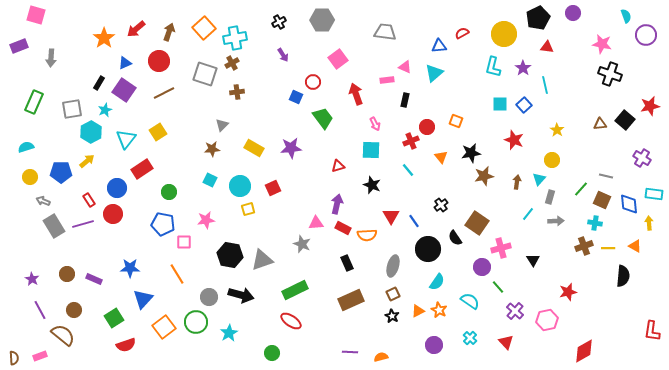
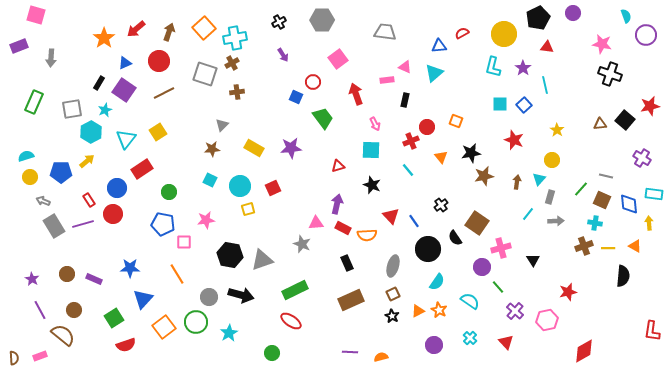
cyan semicircle at (26, 147): moved 9 px down
red triangle at (391, 216): rotated 12 degrees counterclockwise
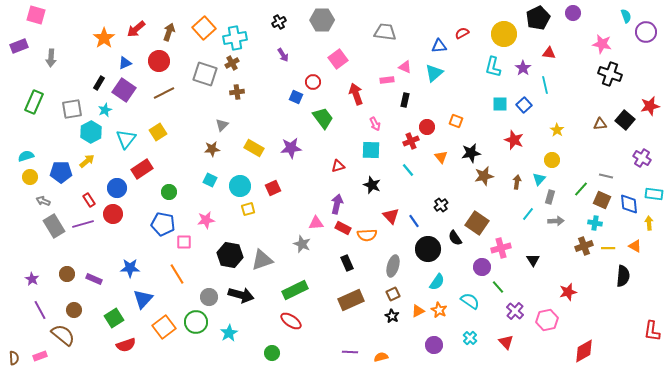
purple circle at (646, 35): moved 3 px up
red triangle at (547, 47): moved 2 px right, 6 px down
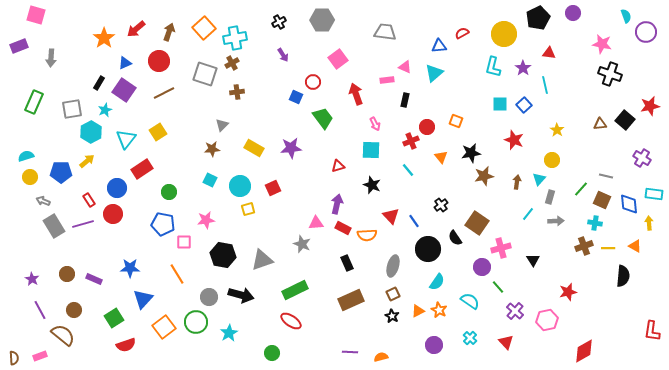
black hexagon at (230, 255): moved 7 px left
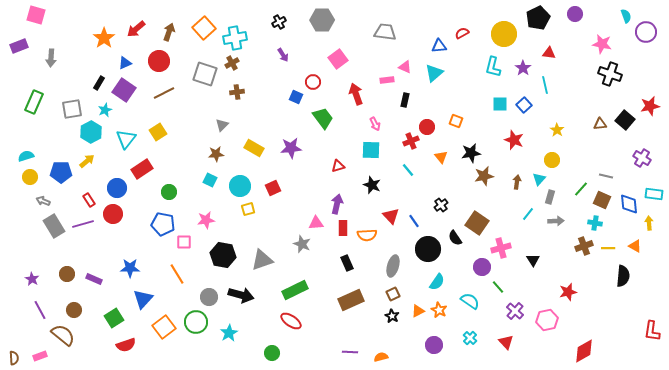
purple circle at (573, 13): moved 2 px right, 1 px down
brown star at (212, 149): moved 4 px right, 5 px down
red rectangle at (343, 228): rotated 63 degrees clockwise
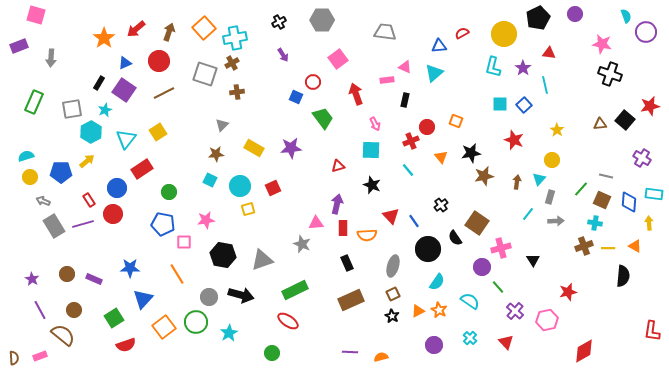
blue diamond at (629, 204): moved 2 px up; rotated 10 degrees clockwise
red ellipse at (291, 321): moved 3 px left
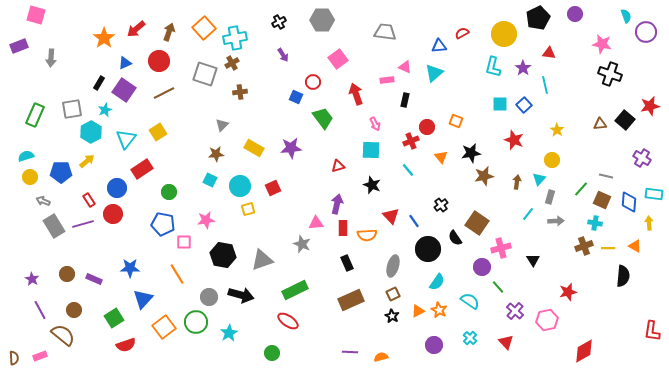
brown cross at (237, 92): moved 3 px right
green rectangle at (34, 102): moved 1 px right, 13 px down
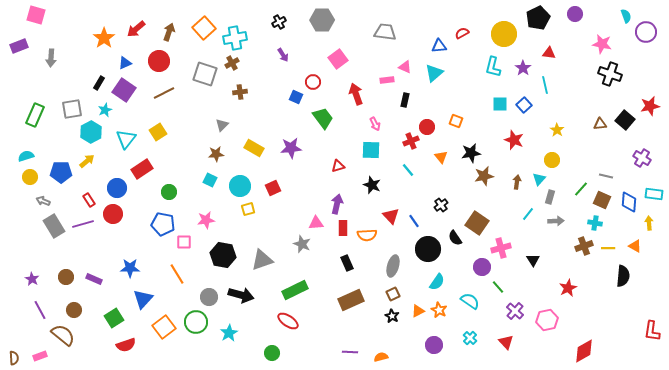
brown circle at (67, 274): moved 1 px left, 3 px down
red star at (568, 292): moved 4 px up; rotated 12 degrees counterclockwise
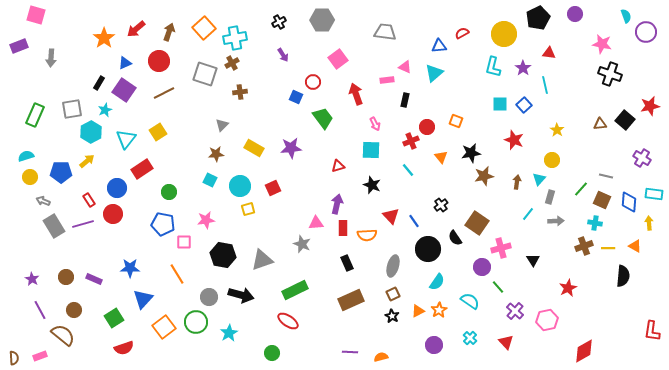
orange star at (439, 310): rotated 14 degrees clockwise
red semicircle at (126, 345): moved 2 px left, 3 px down
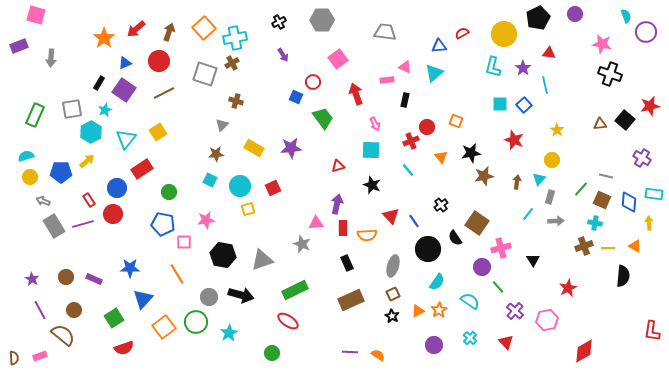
brown cross at (240, 92): moved 4 px left, 9 px down; rotated 24 degrees clockwise
orange semicircle at (381, 357): moved 3 px left, 2 px up; rotated 48 degrees clockwise
